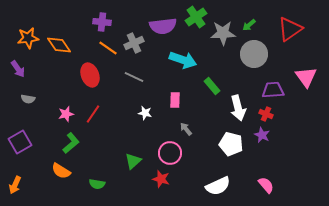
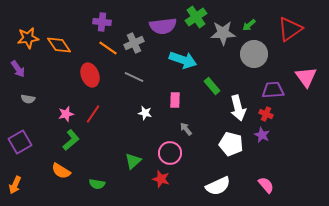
green L-shape: moved 3 px up
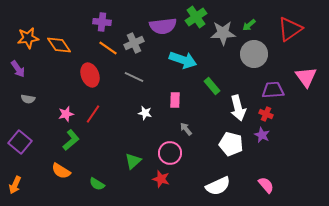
purple square: rotated 20 degrees counterclockwise
green semicircle: rotated 21 degrees clockwise
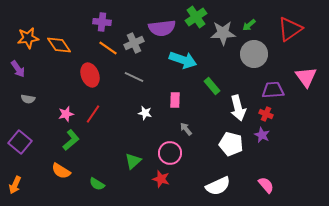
purple semicircle: moved 1 px left, 2 px down
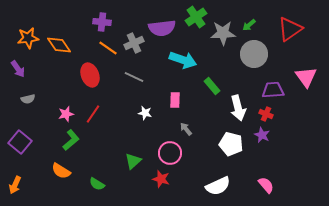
gray semicircle: rotated 24 degrees counterclockwise
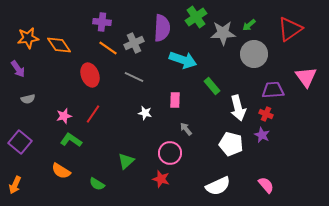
purple semicircle: rotated 80 degrees counterclockwise
pink star: moved 2 px left, 2 px down
green L-shape: rotated 105 degrees counterclockwise
green triangle: moved 7 px left
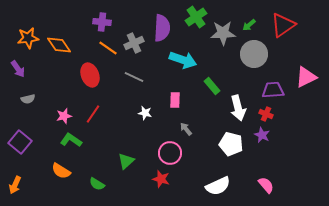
red triangle: moved 7 px left, 4 px up
pink triangle: rotated 40 degrees clockwise
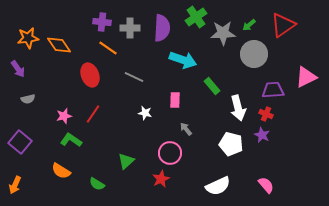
gray cross: moved 4 px left, 15 px up; rotated 24 degrees clockwise
red star: rotated 30 degrees clockwise
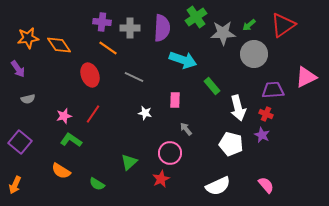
green triangle: moved 3 px right, 1 px down
